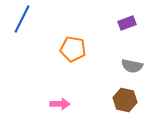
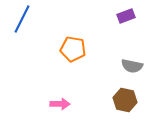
purple rectangle: moved 1 px left, 7 px up
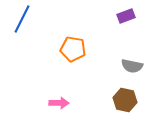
pink arrow: moved 1 px left, 1 px up
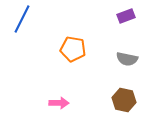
gray semicircle: moved 5 px left, 7 px up
brown hexagon: moved 1 px left
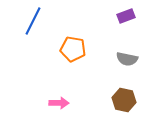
blue line: moved 11 px right, 2 px down
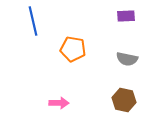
purple rectangle: rotated 18 degrees clockwise
blue line: rotated 40 degrees counterclockwise
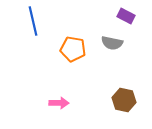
purple rectangle: rotated 30 degrees clockwise
gray semicircle: moved 15 px left, 16 px up
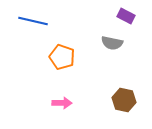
blue line: rotated 64 degrees counterclockwise
orange pentagon: moved 11 px left, 8 px down; rotated 10 degrees clockwise
pink arrow: moved 3 px right
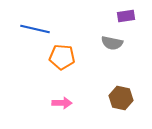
purple rectangle: rotated 36 degrees counterclockwise
blue line: moved 2 px right, 8 px down
orange pentagon: rotated 15 degrees counterclockwise
brown hexagon: moved 3 px left, 2 px up
